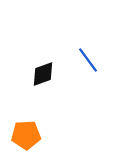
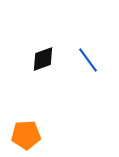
black diamond: moved 15 px up
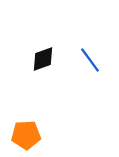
blue line: moved 2 px right
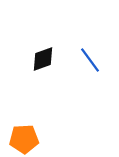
orange pentagon: moved 2 px left, 4 px down
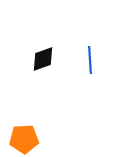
blue line: rotated 32 degrees clockwise
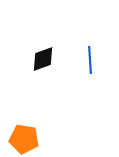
orange pentagon: rotated 12 degrees clockwise
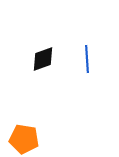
blue line: moved 3 px left, 1 px up
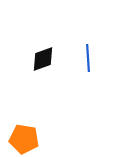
blue line: moved 1 px right, 1 px up
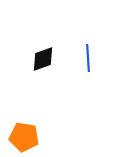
orange pentagon: moved 2 px up
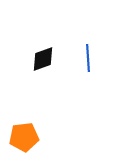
orange pentagon: rotated 16 degrees counterclockwise
